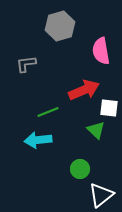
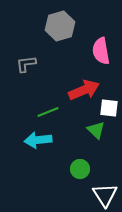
white triangle: moved 4 px right; rotated 24 degrees counterclockwise
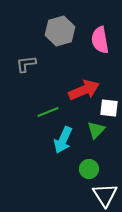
gray hexagon: moved 5 px down
pink semicircle: moved 1 px left, 11 px up
green triangle: rotated 30 degrees clockwise
cyan arrow: moved 25 px right; rotated 60 degrees counterclockwise
green circle: moved 9 px right
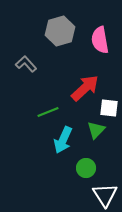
gray L-shape: rotated 55 degrees clockwise
red arrow: moved 1 px right, 2 px up; rotated 20 degrees counterclockwise
green circle: moved 3 px left, 1 px up
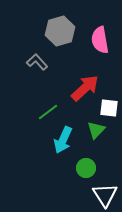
gray L-shape: moved 11 px right, 2 px up
green line: rotated 15 degrees counterclockwise
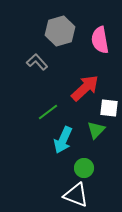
green circle: moved 2 px left
white triangle: moved 29 px left; rotated 36 degrees counterclockwise
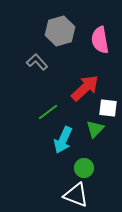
white square: moved 1 px left
green triangle: moved 1 px left, 1 px up
